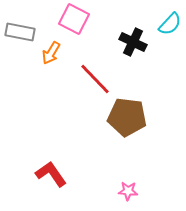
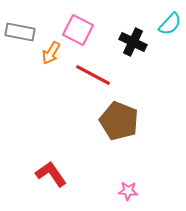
pink square: moved 4 px right, 11 px down
red line: moved 2 px left, 4 px up; rotated 18 degrees counterclockwise
brown pentagon: moved 8 px left, 4 px down; rotated 15 degrees clockwise
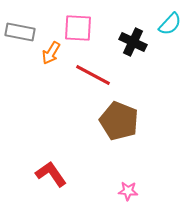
pink square: moved 2 px up; rotated 24 degrees counterclockwise
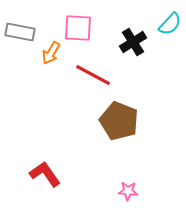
black cross: rotated 32 degrees clockwise
red L-shape: moved 6 px left
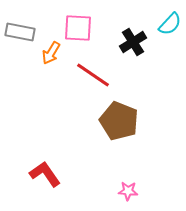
red line: rotated 6 degrees clockwise
